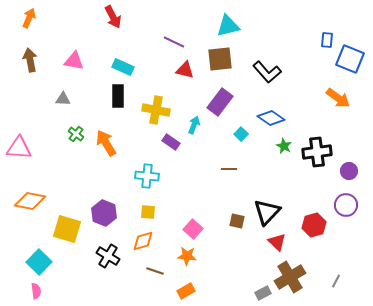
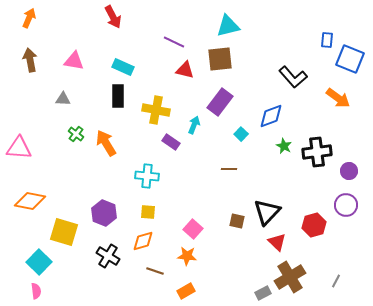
black L-shape at (267, 72): moved 26 px right, 5 px down
blue diamond at (271, 118): moved 2 px up; rotated 56 degrees counterclockwise
yellow square at (67, 229): moved 3 px left, 3 px down
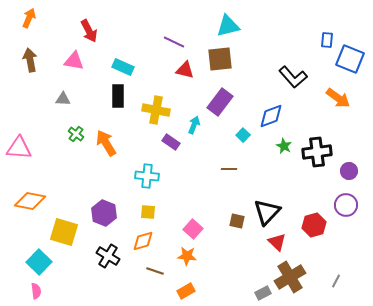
red arrow at (113, 17): moved 24 px left, 14 px down
cyan square at (241, 134): moved 2 px right, 1 px down
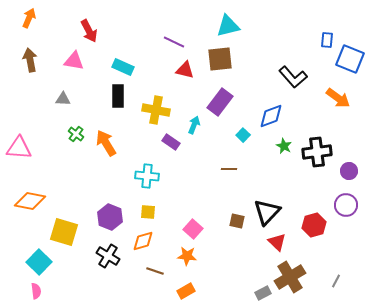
purple hexagon at (104, 213): moved 6 px right, 4 px down
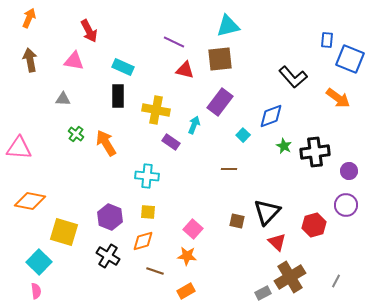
black cross at (317, 152): moved 2 px left
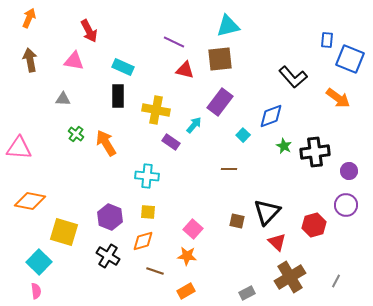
cyan arrow at (194, 125): rotated 18 degrees clockwise
gray rectangle at (263, 293): moved 16 px left
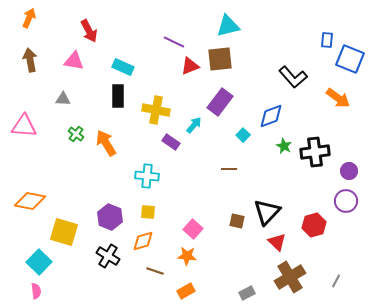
red triangle at (185, 70): moved 5 px right, 4 px up; rotated 36 degrees counterclockwise
pink triangle at (19, 148): moved 5 px right, 22 px up
purple circle at (346, 205): moved 4 px up
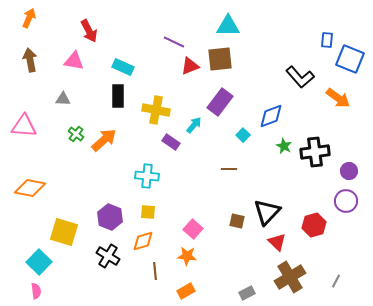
cyan triangle at (228, 26): rotated 15 degrees clockwise
black L-shape at (293, 77): moved 7 px right
orange arrow at (106, 143): moved 2 px left, 3 px up; rotated 80 degrees clockwise
orange diamond at (30, 201): moved 13 px up
brown line at (155, 271): rotated 66 degrees clockwise
